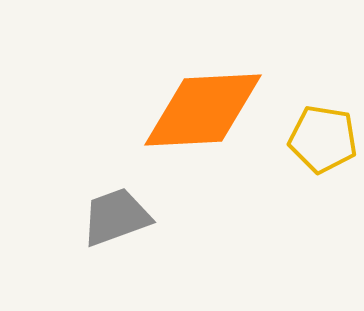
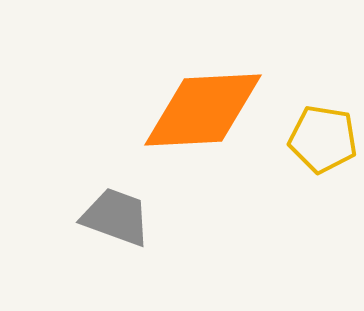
gray trapezoid: rotated 40 degrees clockwise
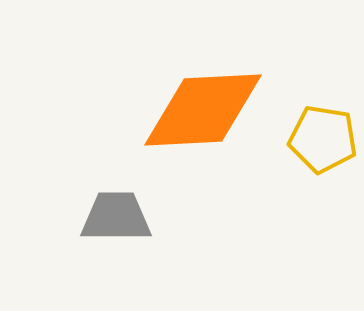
gray trapezoid: rotated 20 degrees counterclockwise
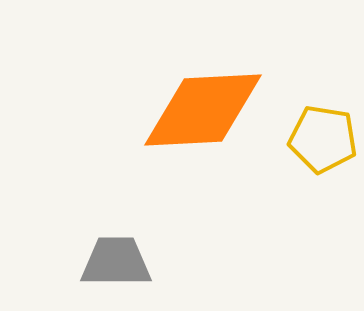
gray trapezoid: moved 45 px down
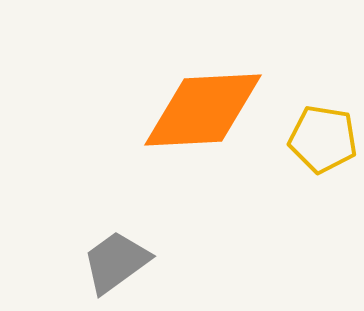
gray trapezoid: rotated 36 degrees counterclockwise
